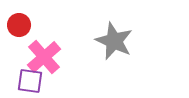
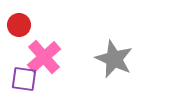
gray star: moved 18 px down
purple square: moved 6 px left, 2 px up
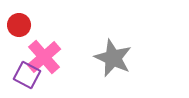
gray star: moved 1 px left, 1 px up
purple square: moved 3 px right, 4 px up; rotated 20 degrees clockwise
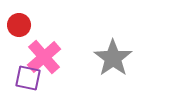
gray star: rotated 12 degrees clockwise
purple square: moved 1 px right, 3 px down; rotated 16 degrees counterclockwise
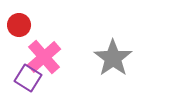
purple square: rotated 20 degrees clockwise
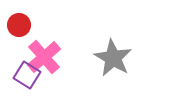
gray star: rotated 6 degrees counterclockwise
purple square: moved 1 px left, 3 px up
